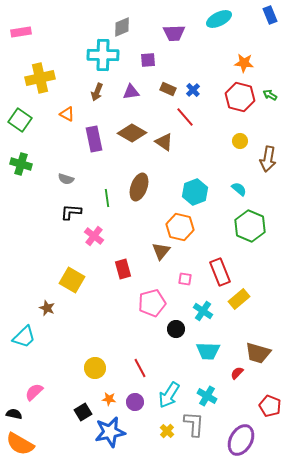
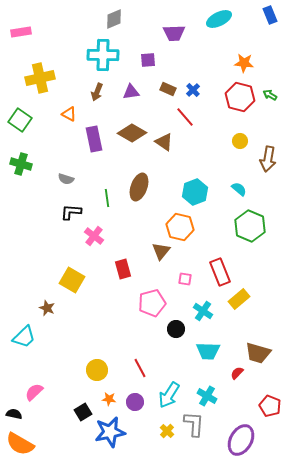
gray diamond at (122, 27): moved 8 px left, 8 px up
orange triangle at (67, 114): moved 2 px right
yellow circle at (95, 368): moved 2 px right, 2 px down
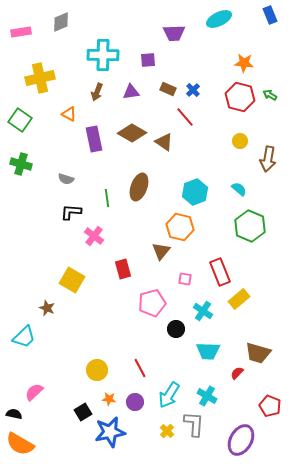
gray diamond at (114, 19): moved 53 px left, 3 px down
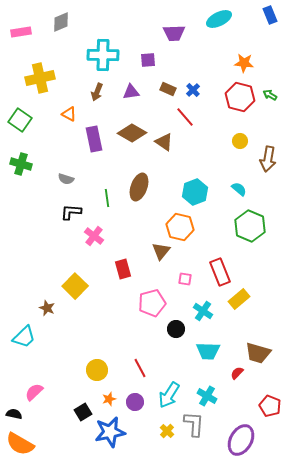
yellow square at (72, 280): moved 3 px right, 6 px down; rotated 15 degrees clockwise
orange star at (109, 399): rotated 24 degrees counterclockwise
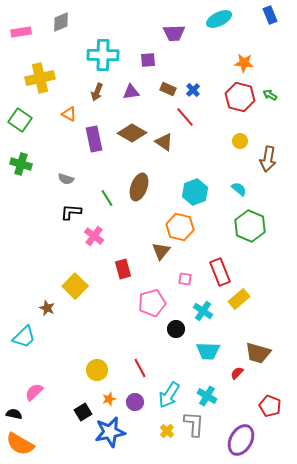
green line at (107, 198): rotated 24 degrees counterclockwise
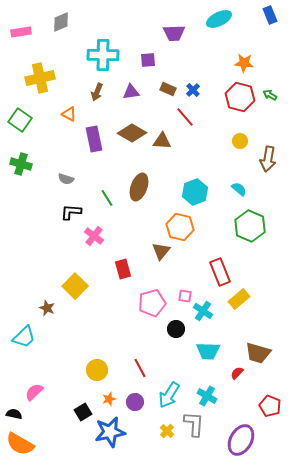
brown triangle at (164, 142): moved 2 px left, 1 px up; rotated 30 degrees counterclockwise
pink square at (185, 279): moved 17 px down
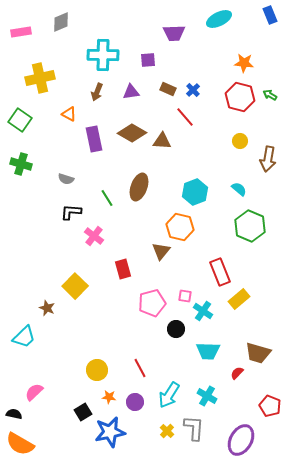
orange star at (109, 399): moved 2 px up; rotated 24 degrees clockwise
gray L-shape at (194, 424): moved 4 px down
